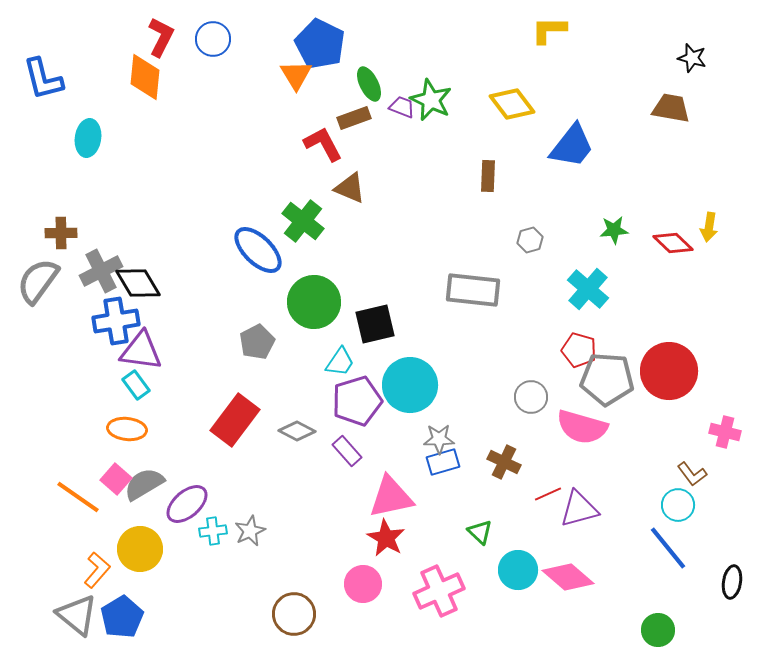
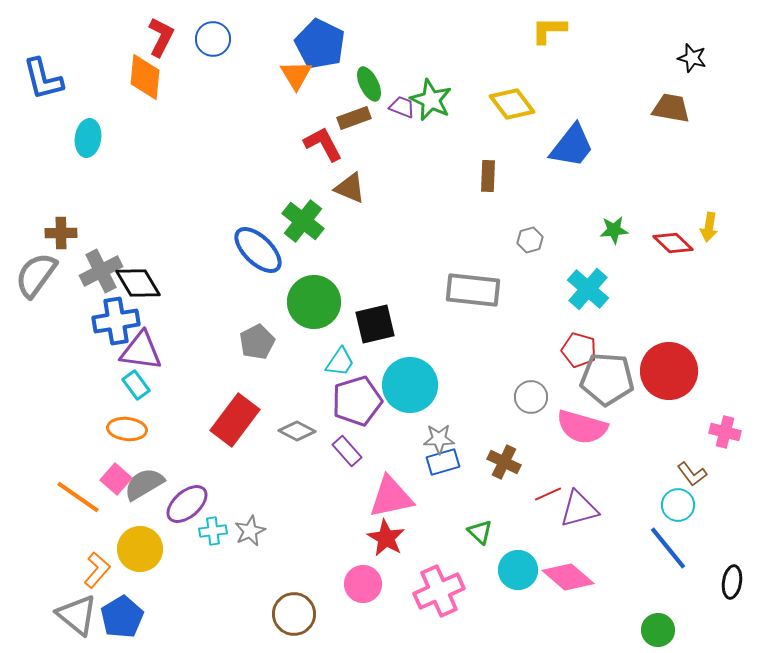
gray semicircle at (38, 281): moved 2 px left, 6 px up
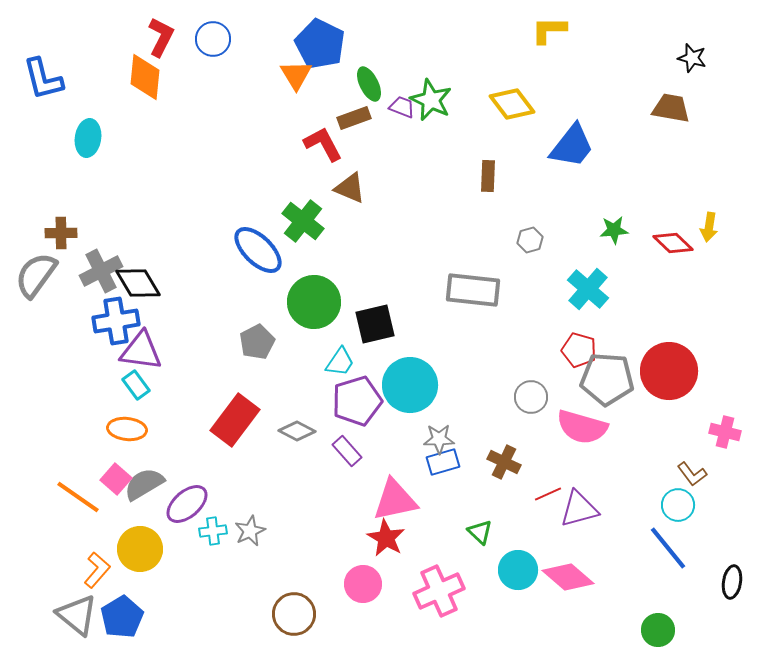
pink triangle at (391, 497): moved 4 px right, 3 px down
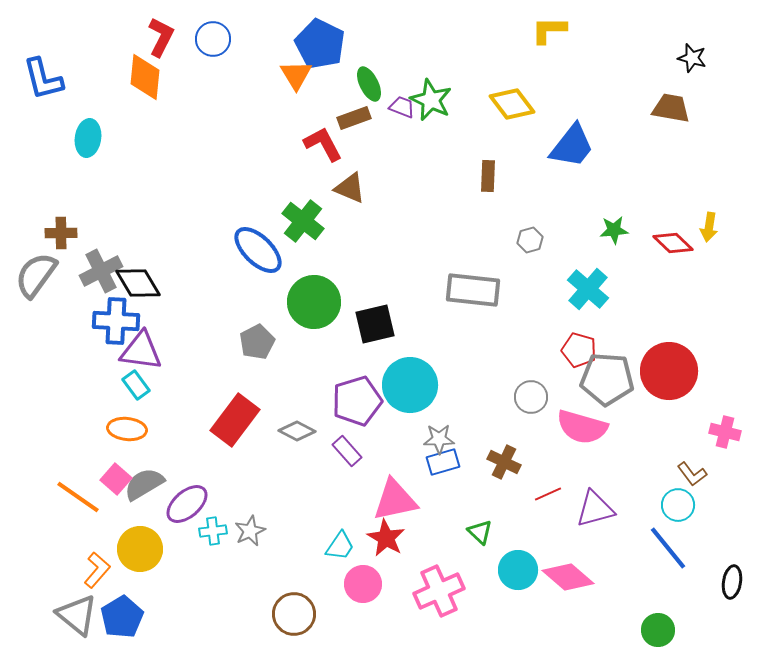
blue cross at (116, 321): rotated 12 degrees clockwise
cyan trapezoid at (340, 362): moved 184 px down
purple triangle at (579, 509): moved 16 px right
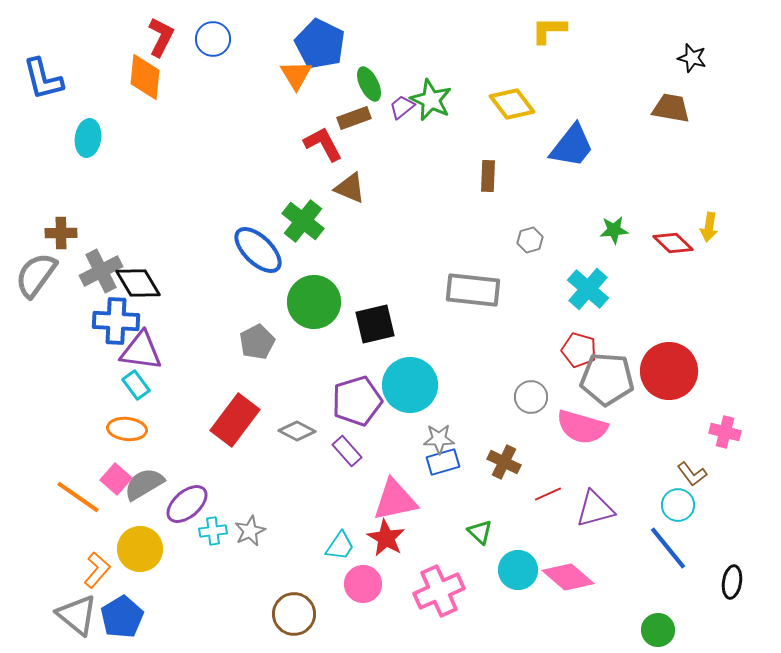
purple trapezoid at (402, 107): rotated 60 degrees counterclockwise
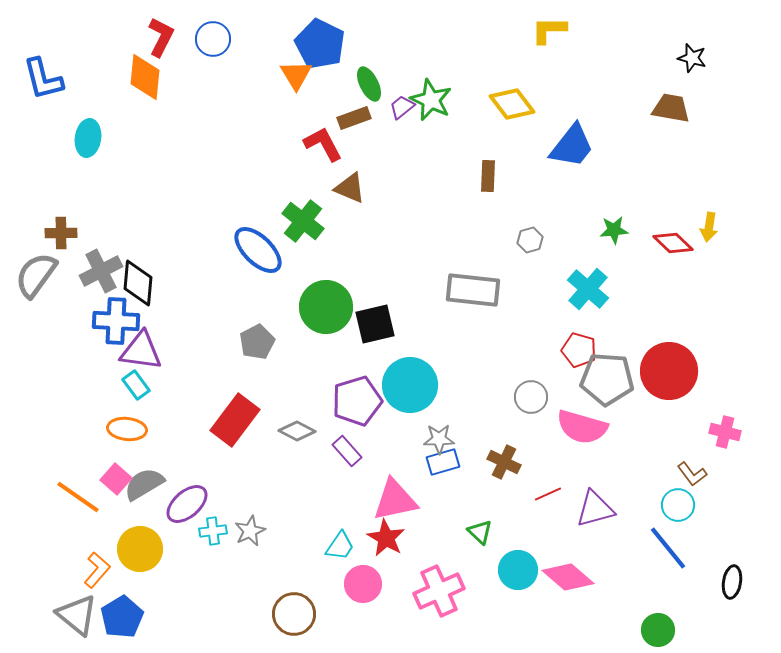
black diamond at (138, 283): rotated 36 degrees clockwise
green circle at (314, 302): moved 12 px right, 5 px down
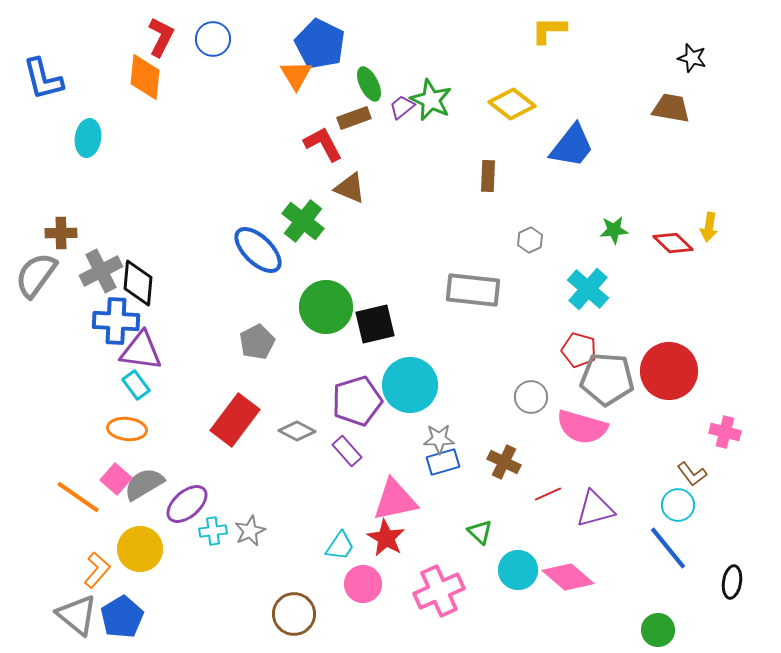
yellow diamond at (512, 104): rotated 15 degrees counterclockwise
gray hexagon at (530, 240): rotated 10 degrees counterclockwise
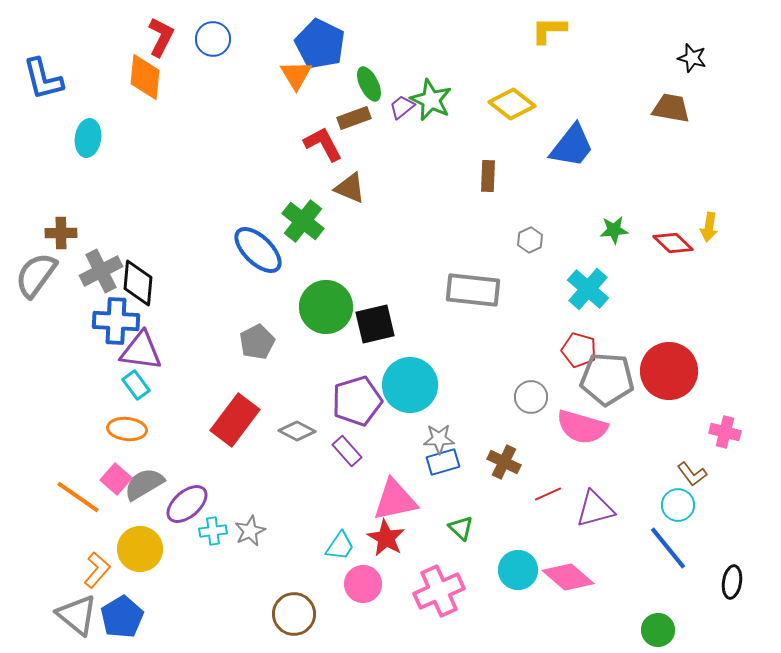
green triangle at (480, 532): moved 19 px left, 4 px up
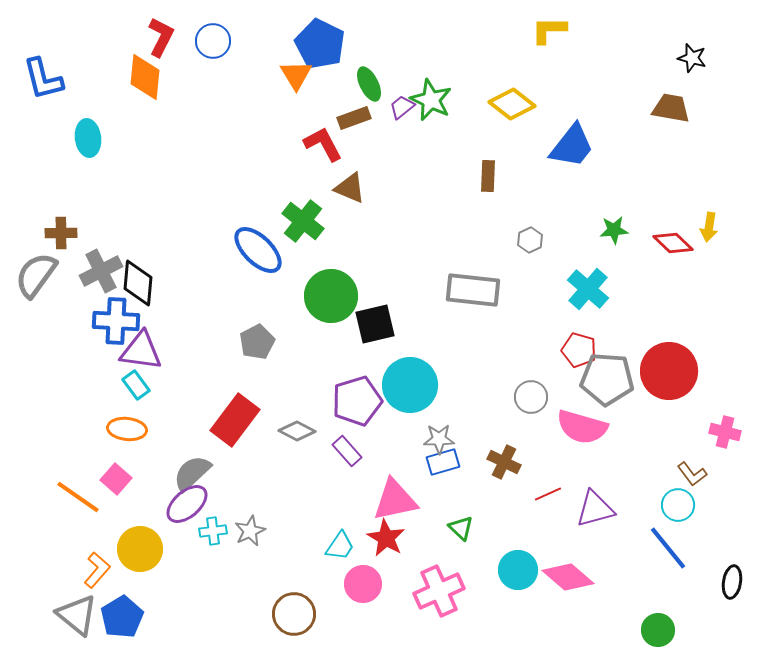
blue circle at (213, 39): moved 2 px down
cyan ellipse at (88, 138): rotated 15 degrees counterclockwise
green circle at (326, 307): moved 5 px right, 11 px up
gray semicircle at (144, 484): moved 48 px right, 11 px up; rotated 12 degrees counterclockwise
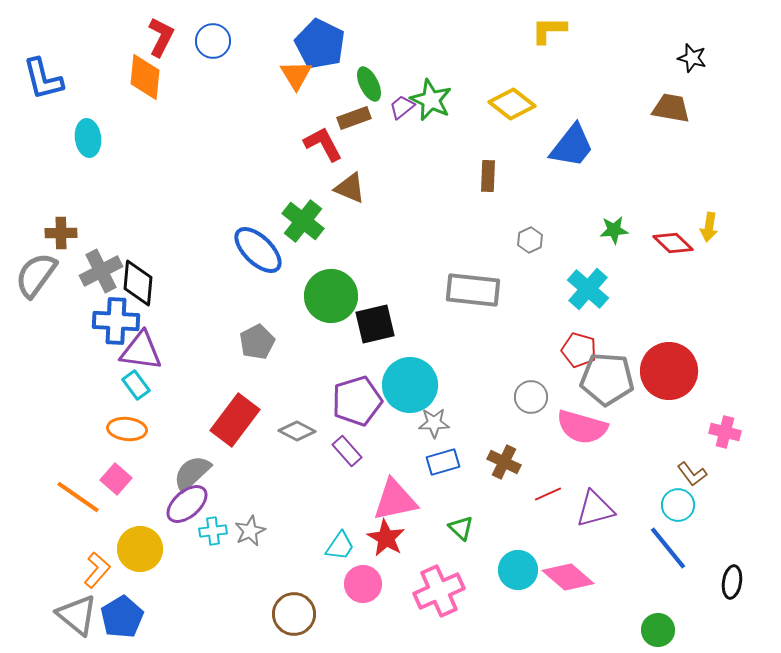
gray star at (439, 439): moved 5 px left, 16 px up
